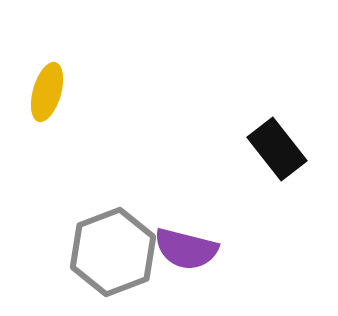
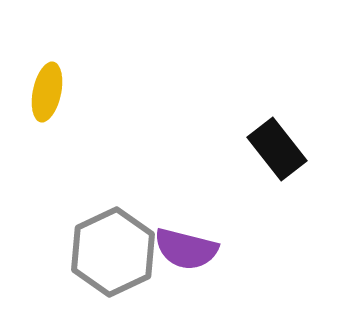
yellow ellipse: rotated 4 degrees counterclockwise
gray hexagon: rotated 4 degrees counterclockwise
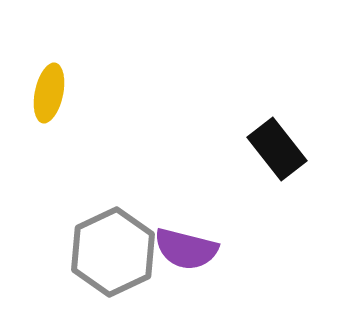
yellow ellipse: moved 2 px right, 1 px down
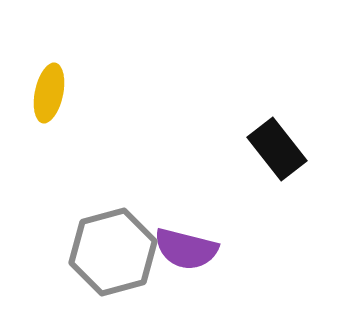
gray hexagon: rotated 10 degrees clockwise
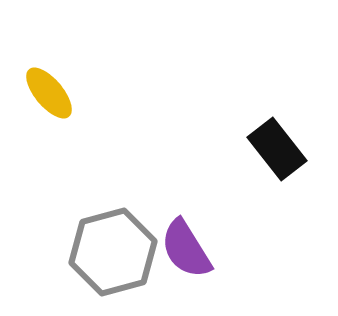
yellow ellipse: rotated 52 degrees counterclockwise
purple semicircle: rotated 44 degrees clockwise
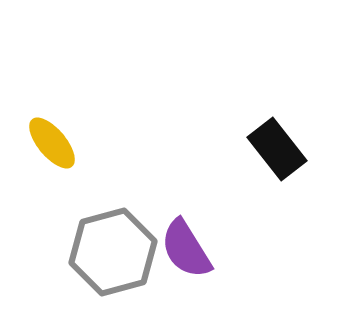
yellow ellipse: moved 3 px right, 50 px down
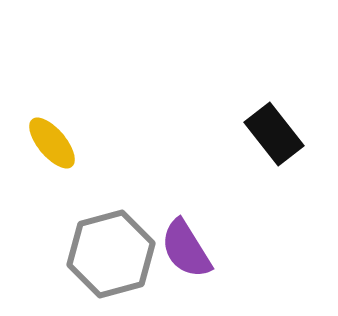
black rectangle: moved 3 px left, 15 px up
gray hexagon: moved 2 px left, 2 px down
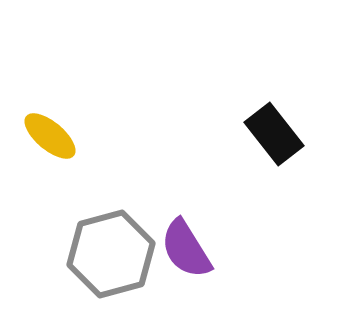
yellow ellipse: moved 2 px left, 7 px up; rotated 10 degrees counterclockwise
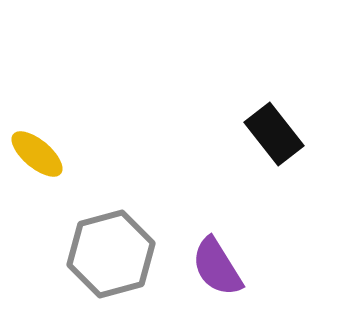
yellow ellipse: moved 13 px left, 18 px down
purple semicircle: moved 31 px right, 18 px down
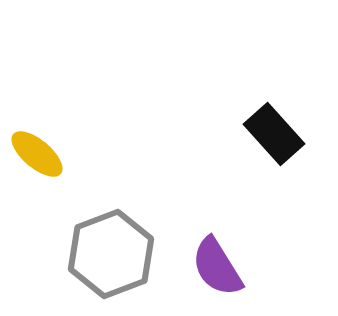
black rectangle: rotated 4 degrees counterclockwise
gray hexagon: rotated 6 degrees counterclockwise
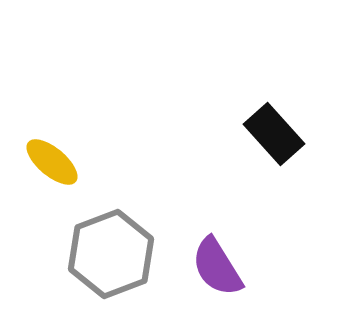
yellow ellipse: moved 15 px right, 8 px down
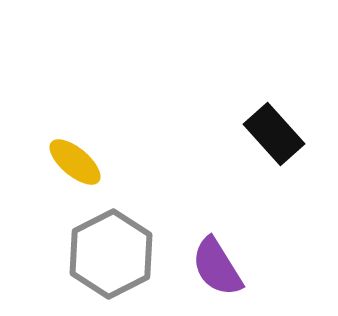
yellow ellipse: moved 23 px right
gray hexagon: rotated 6 degrees counterclockwise
